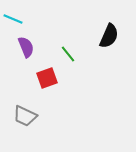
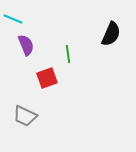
black semicircle: moved 2 px right, 2 px up
purple semicircle: moved 2 px up
green line: rotated 30 degrees clockwise
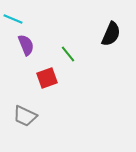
green line: rotated 30 degrees counterclockwise
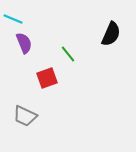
purple semicircle: moved 2 px left, 2 px up
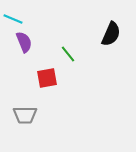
purple semicircle: moved 1 px up
red square: rotated 10 degrees clockwise
gray trapezoid: moved 1 px up; rotated 25 degrees counterclockwise
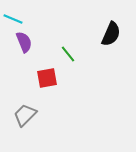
gray trapezoid: rotated 135 degrees clockwise
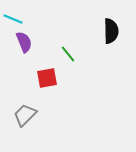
black semicircle: moved 3 px up; rotated 25 degrees counterclockwise
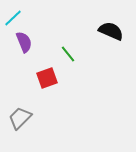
cyan line: moved 1 px up; rotated 66 degrees counterclockwise
black semicircle: rotated 65 degrees counterclockwise
red square: rotated 10 degrees counterclockwise
gray trapezoid: moved 5 px left, 3 px down
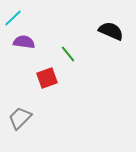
purple semicircle: rotated 60 degrees counterclockwise
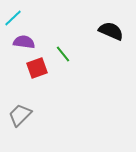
green line: moved 5 px left
red square: moved 10 px left, 10 px up
gray trapezoid: moved 3 px up
